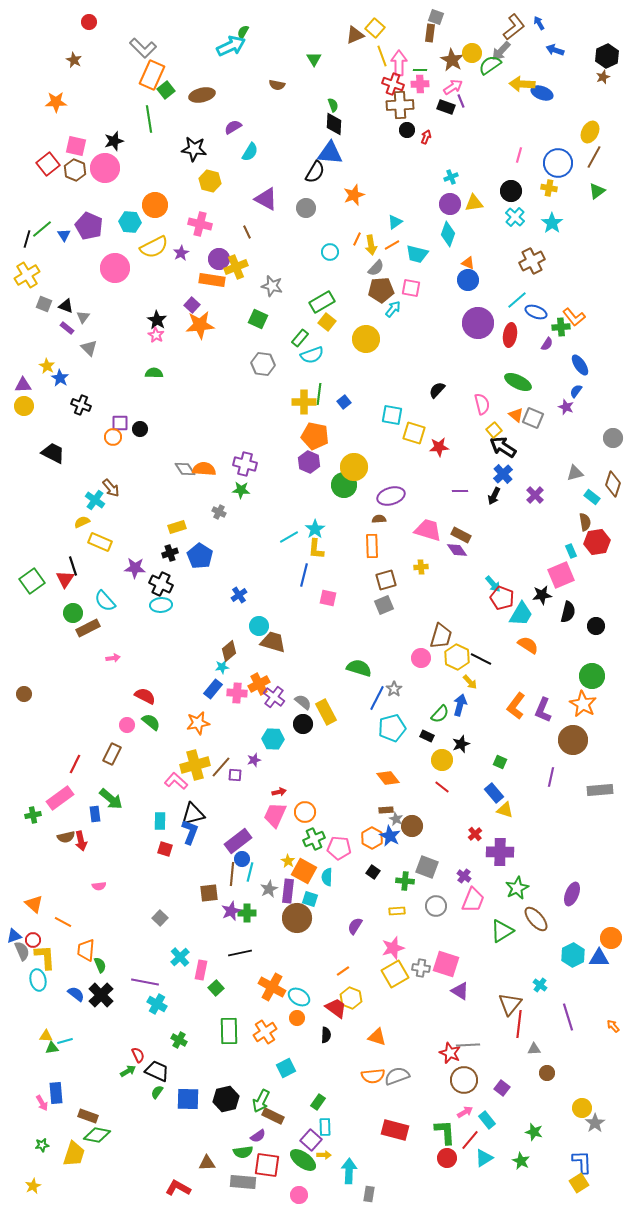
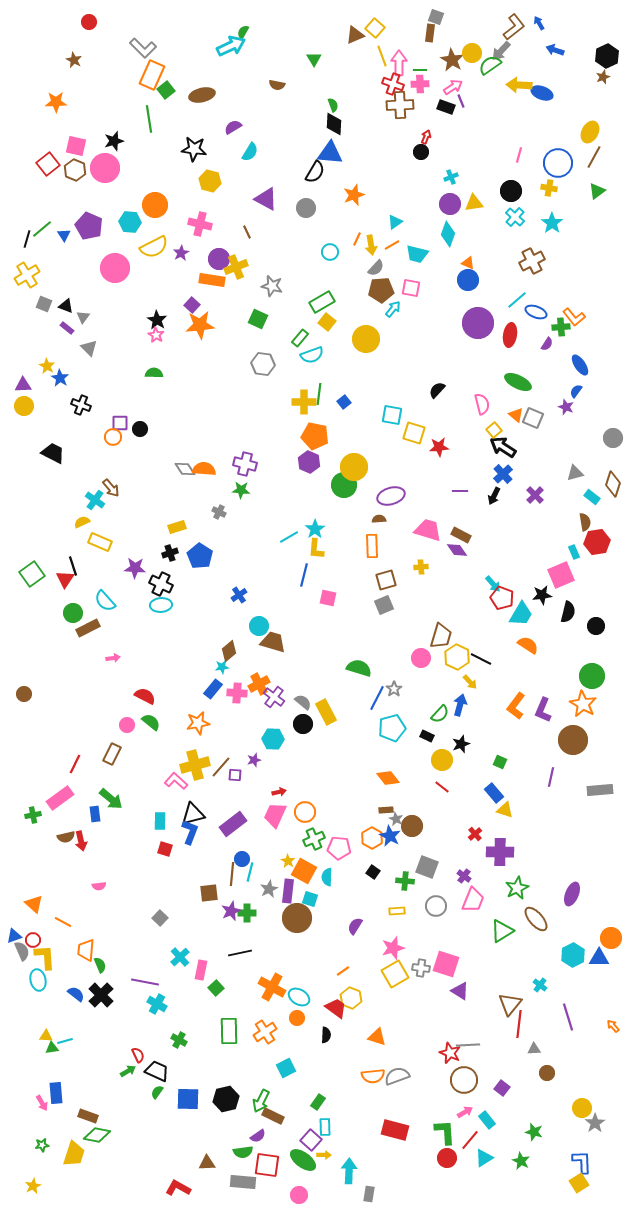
yellow arrow at (522, 84): moved 3 px left, 1 px down
black circle at (407, 130): moved 14 px right, 22 px down
cyan rectangle at (571, 551): moved 3 px right, 1 px down
green square at (32, 581): moved 7 px up
purple rectangle at (238, 841): moved 5 px left, 17 px up
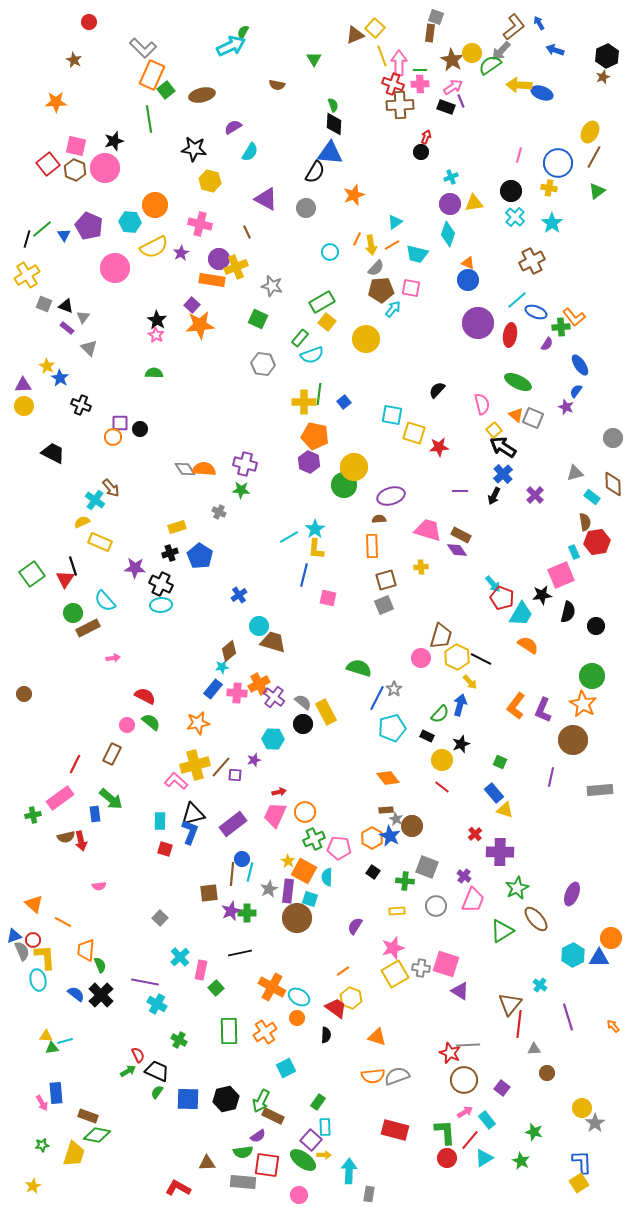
brown diamond at (613, 484): rotated 20 degrees counterclockwise
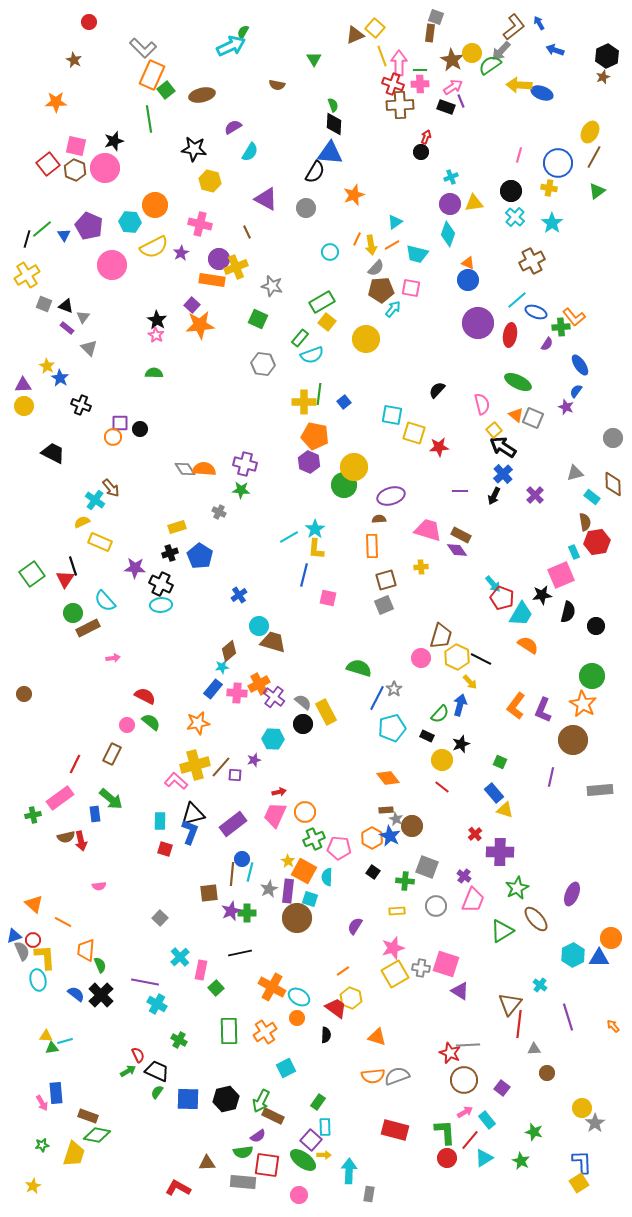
pink circle at (115, 268): moved 3 px left, 3 px up
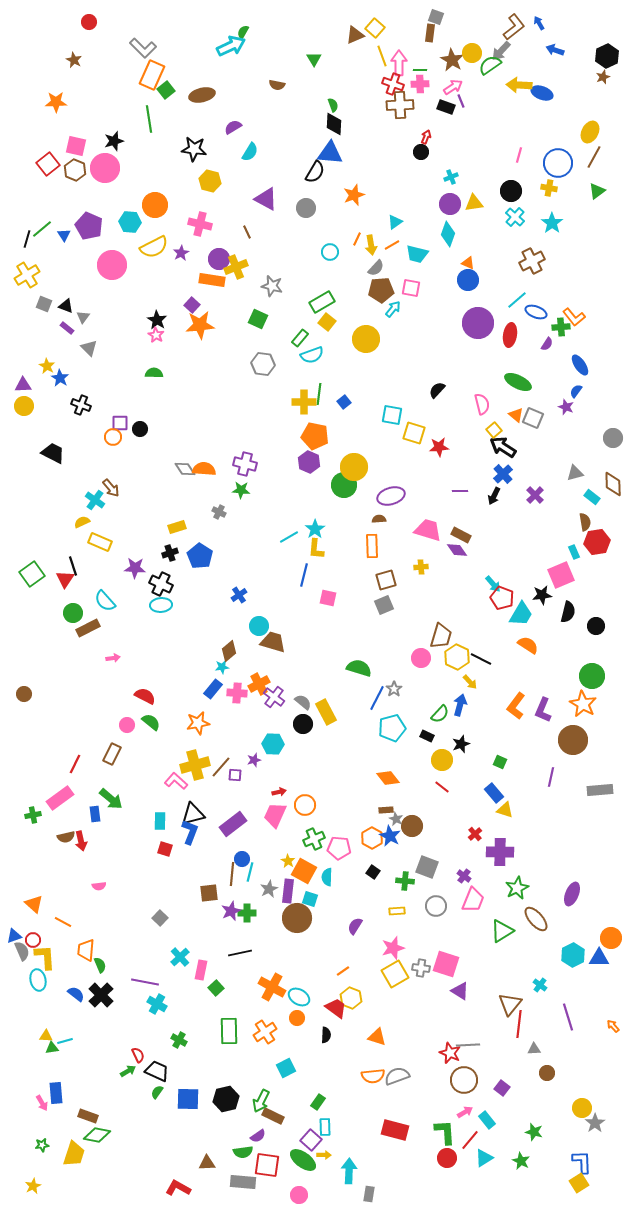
cyan hexagon at (273, 739): moved 5 px down
orange circle at (305, 812): moved 7 px up
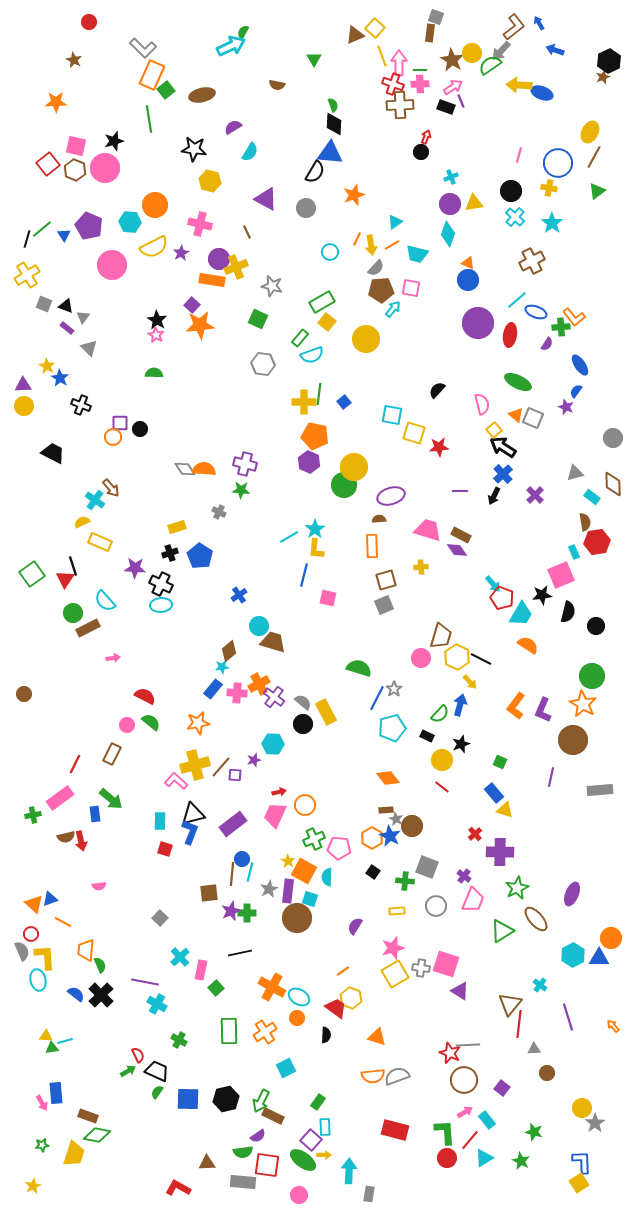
black hexagon at (607, 56): moved 2 px right, 5 px down
blue triangle at (14, 936): moved 36 px right, 37 px up
red circle at (33, 940): moved 2 px left, 6 px up
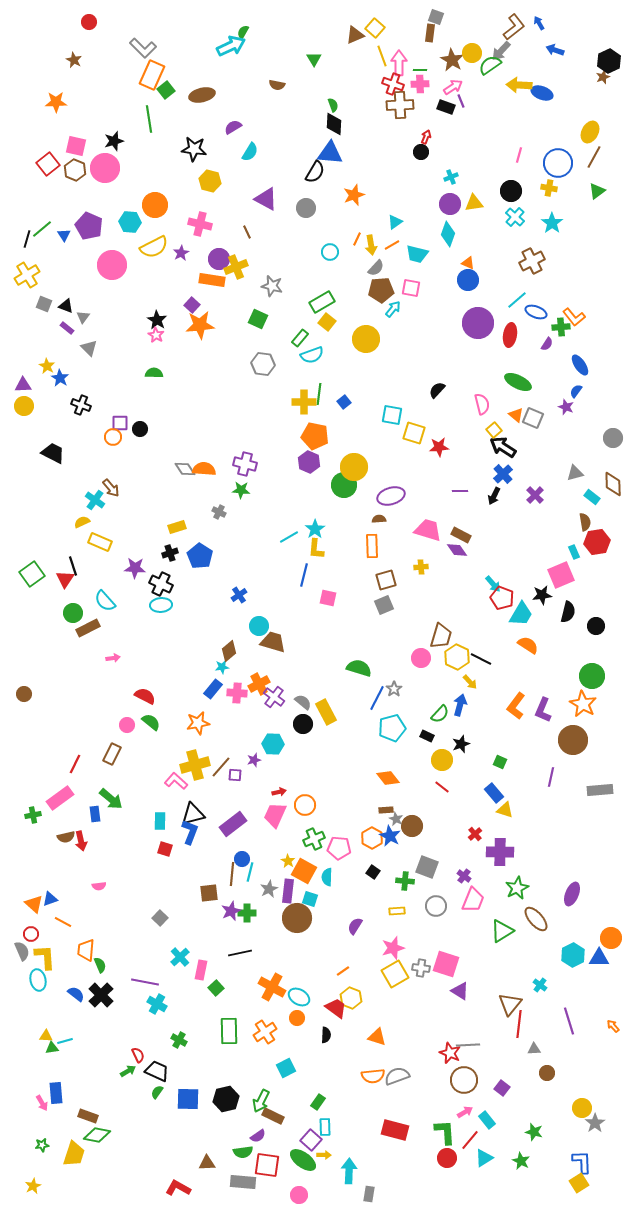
purple line at (568, 1017): moved 1 px right, 4 px down
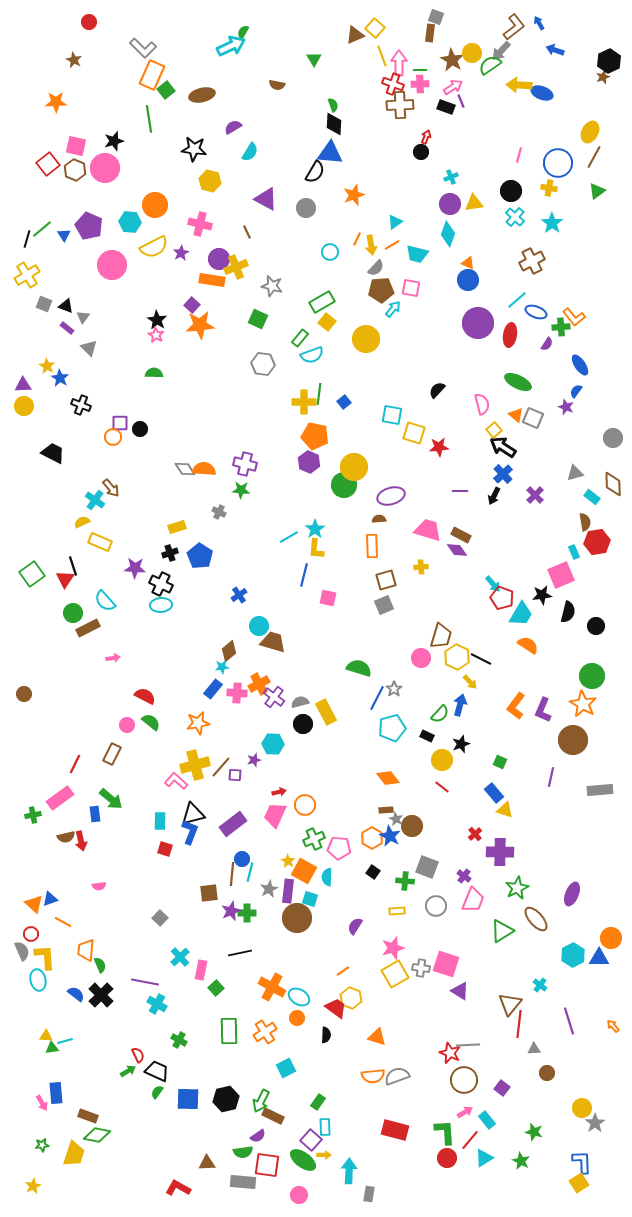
gray semicircle at (303, 702): moved 3 px left; rotated 54 degrees counterclockwise
